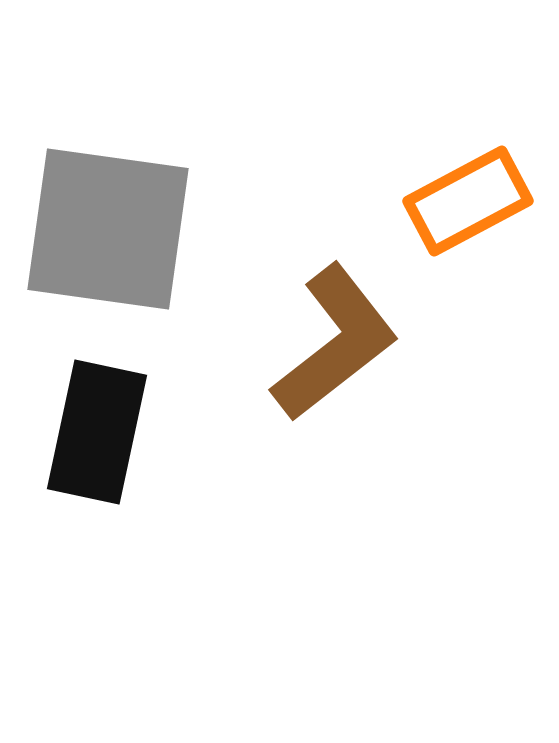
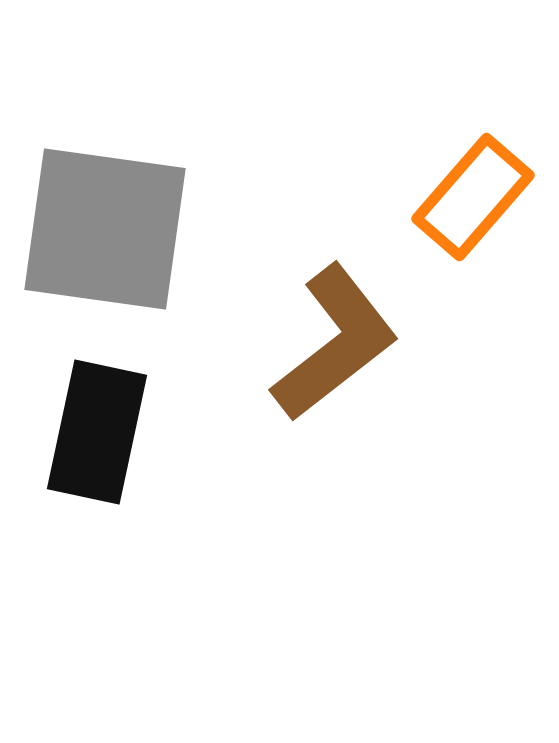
orange rectangle: moved 5 px right, 4 px up; rotated 21 degrees counterclockwise
gray square: moved 3 px left
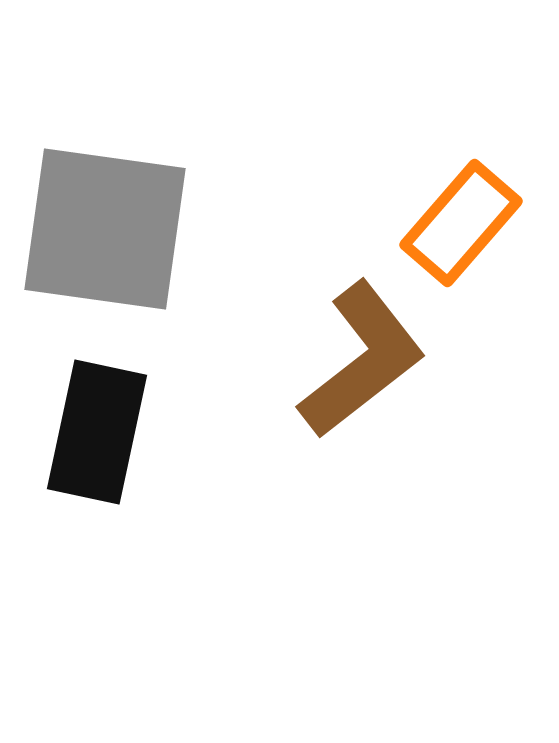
orange rectangle: moved 12 px left, 26 px down
brown L-shape: moved 27 px right, 17 px down
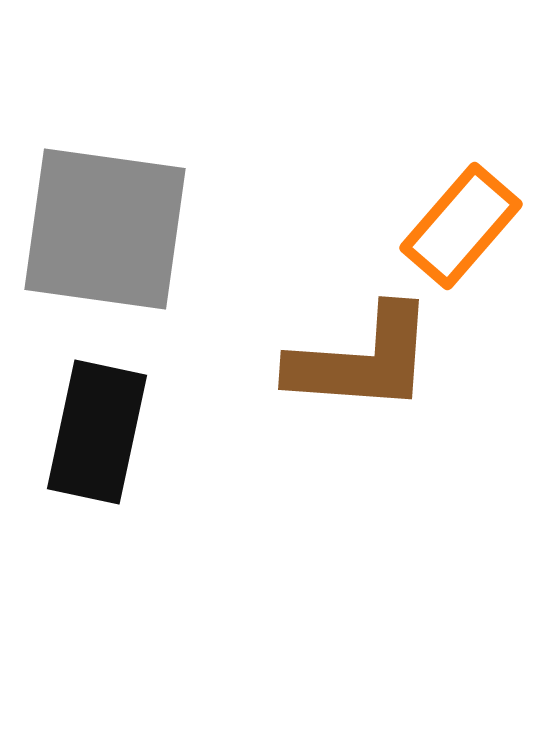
orange rectangle: moved 3 px down
brown L-shape: rotated 42 degrees clockwise
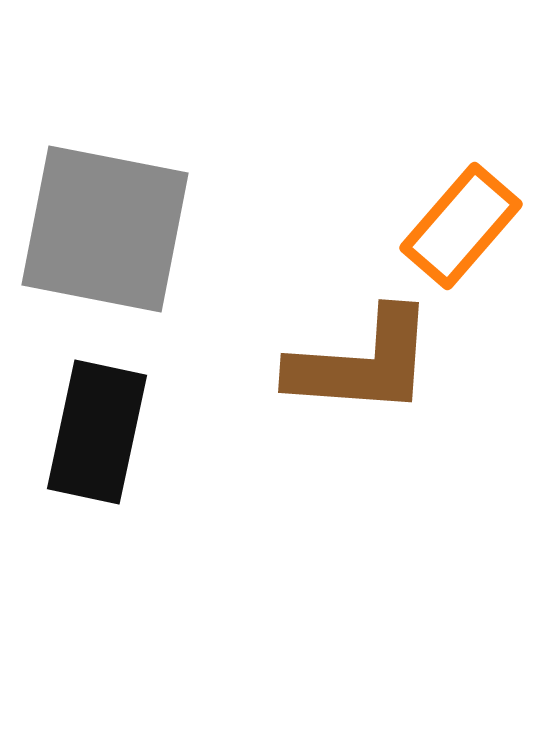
gray square: rotated 3 degrees clockwise
brown L-shape: moved 3 px down
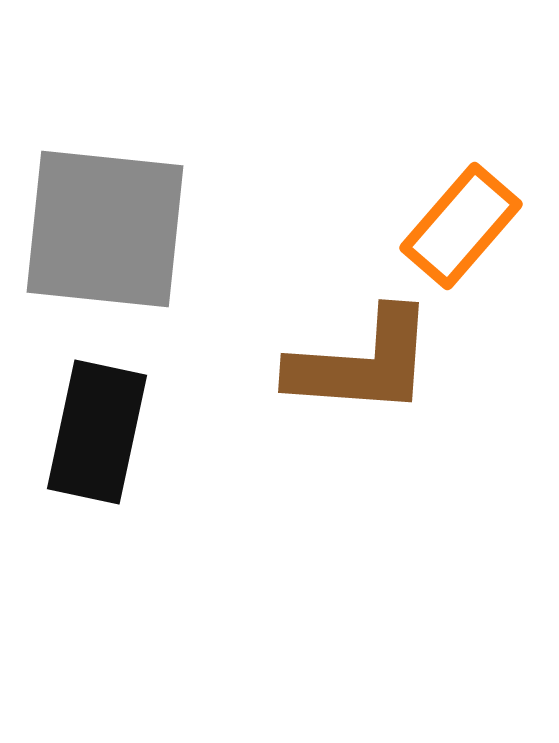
gray square: rotated 5 degrees counterclockwise
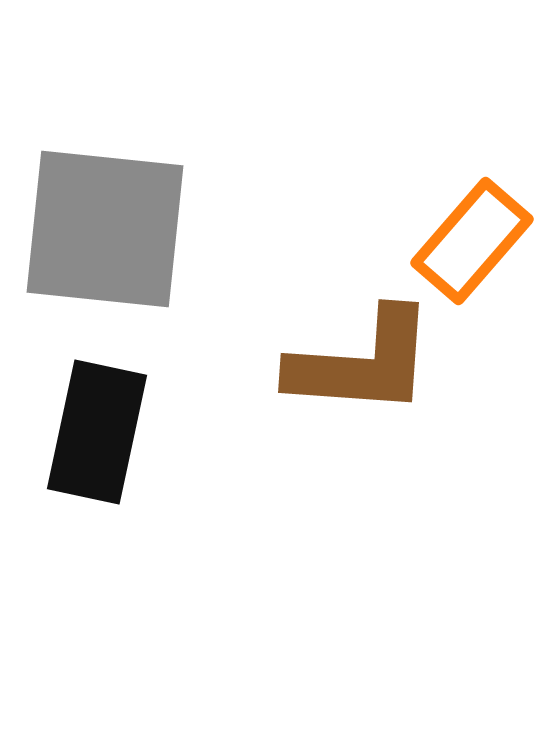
orange rectangle: moved 11 px right, 15 px down
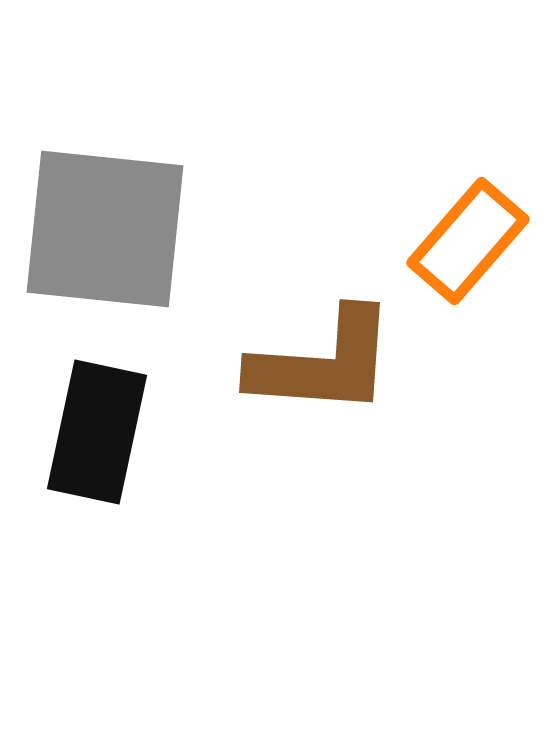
orange rectangle: moved 4 px left
brown L-shape: moved 39 px left
